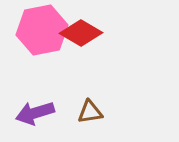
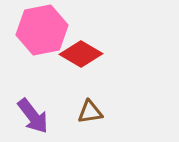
red diamond: moved 21 px down
purple arrow: moved 2 px left, 3 px down; rotated 111 degrees counterclockwise
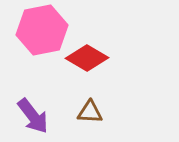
red diamond: moved 6 px right, 4 px down
brown triangle: rotated 12 degrees clockwise
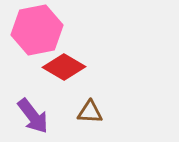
pink hexagon: moved 5 px left
red diamond: moved 23 px left, 9 px down
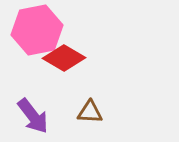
red diamond: moved 9 px up
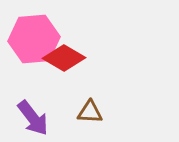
pink hexagon: moved 3 px left, 9 px down; rotated 6 degrees clockwise
purple arrow: moved 2 px down
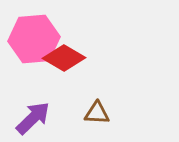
brown triangle: moved 7 px right, 1 px down
purple arrow: rotated 96 degrees counterclockwise
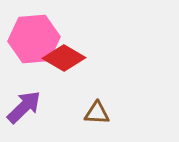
purple arrow: moved 9 px left, 11 px up
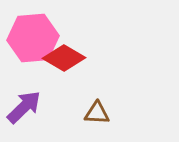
pink hexagon: moved 1 px left, 1 px up
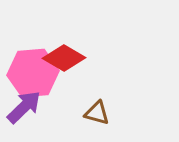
pink hexagon: moved 35 px down
brown triangle: rotated 12 degrees clockwise
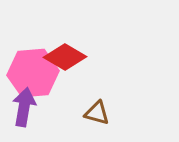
red diamond: moved 1 px right, 1 px up
purple arrow: rotated 36 degrees counterclockwise
